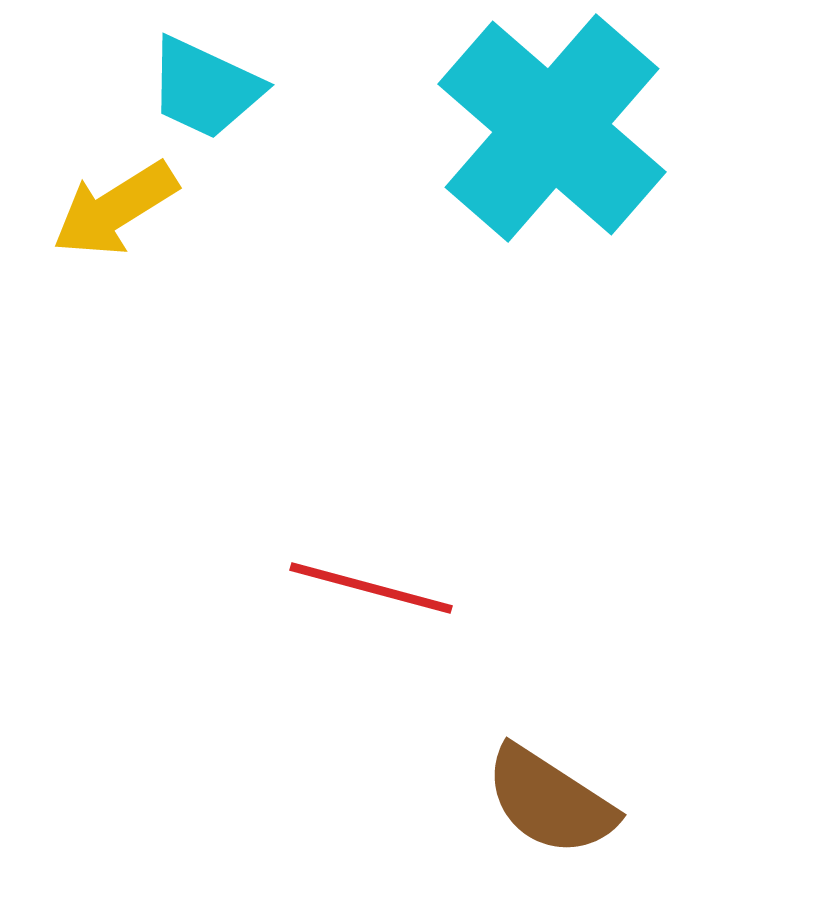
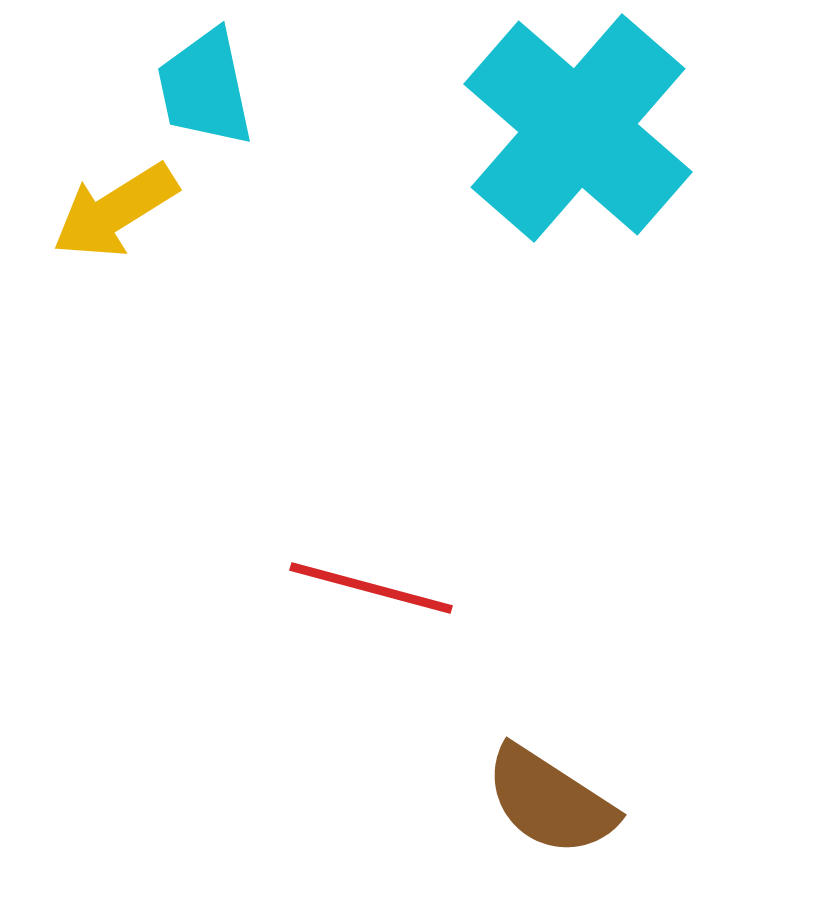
cyan trapezoid: rotated 53 degrees clockwise
cyan cross: moved 26 px right
yellow arrow: moved 2 px down
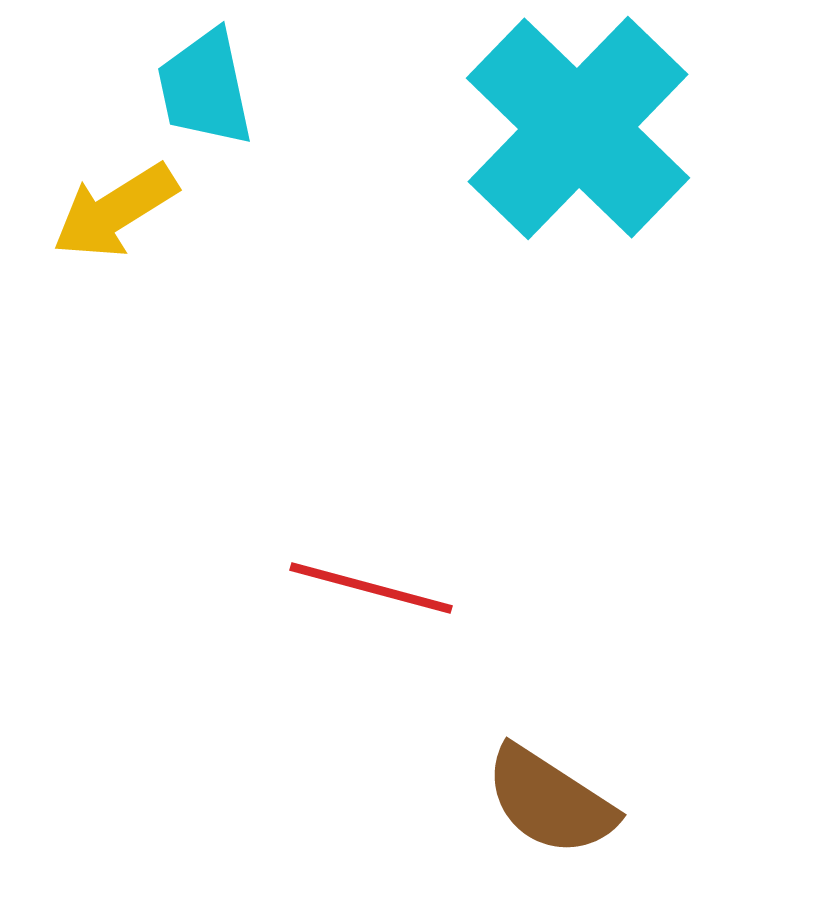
cyan cross: rotated 3 degrees clockwise
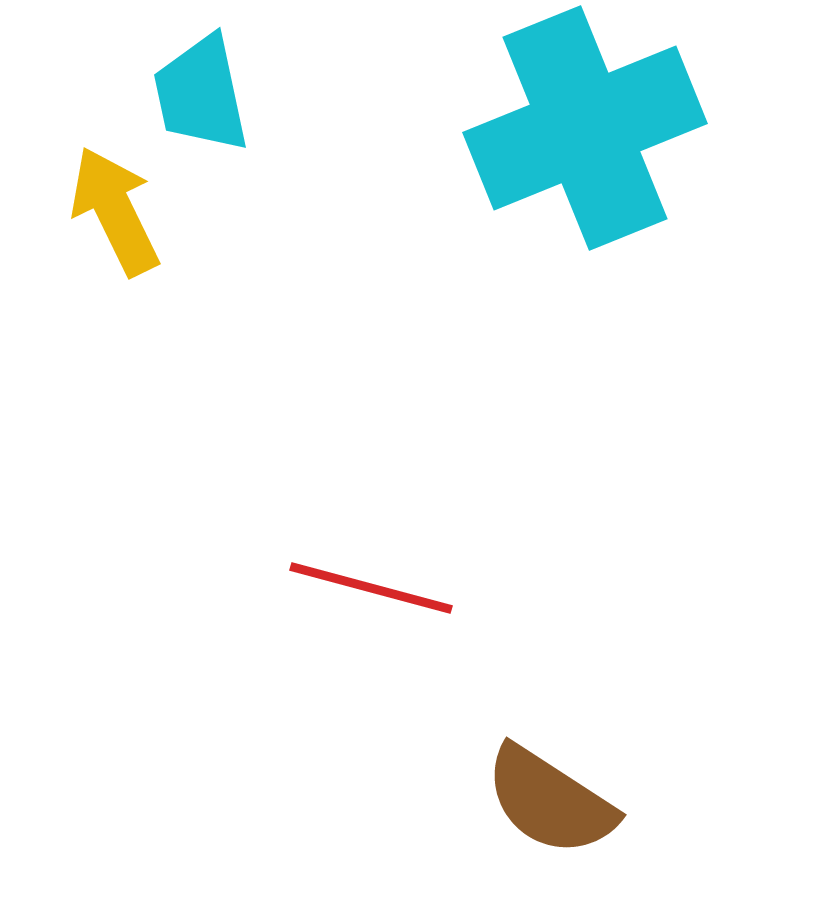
cyan trapezoid: moved 4 px left, 6 px down
cyan cross: moved 7 px right; rotated 24 degrees clockwise
yellow arrow: rotated 96 degrees clockwise
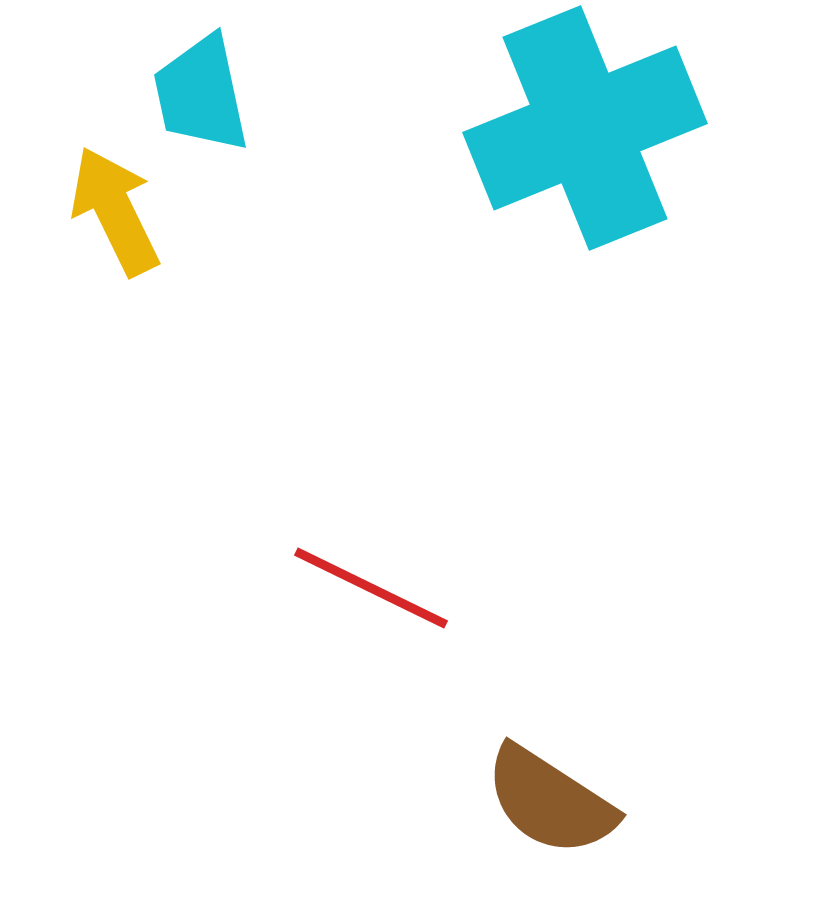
red line: rotated 11 degrees clockwise
